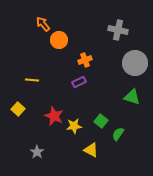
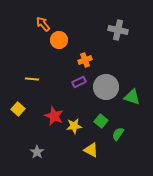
gray circle: moved 29 px left, 24 px down
yellow line: moved 1 px up
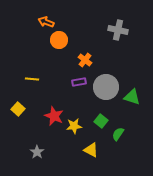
orange arrow: moved 3 px right, 2 px up; rotated 28 degrees counterclockwise
orange cross: rotated 32 degrees counterclockwise
purple rectangle: rotated 16 degrees clockwise
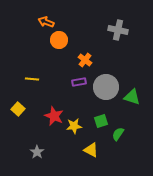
green square: rotated 32 degrees clockwise
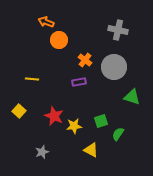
gray circle: moved 8 px right, 20 px up
yellow square: moved 1 px right, 2 px down
gray star: moved 5 px right; rotated 16 degrees clockwise
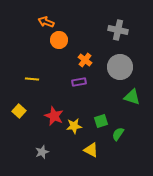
gray circle: moved 6 px right
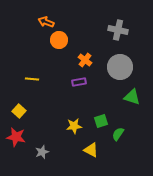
red star: moved 38 px left, 21 px down; rotated 12 degrees counterclockwise
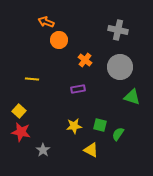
purple rectangle: moved 1 px left, 7 px down
green square: moved 1 px left, 4 px down; rotated 32 degrees clockwise
red star: moved 5 px right, 5 px up
gray star: moved 1 px right, 2 px up; rotated 16 degrees counterclockwise
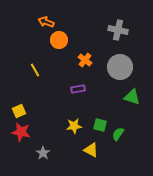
yellow line: moved 3 px right, 9 px up; rotated 56 degrees clockwise
yellow square: rotated 24 degrees clockwise
gray star: moved 3 px down
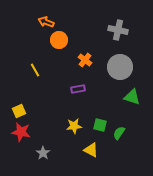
green semicircle: moved 1 px right, 1 px up
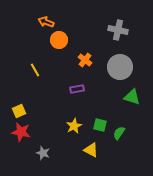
purple rectangle: moved 1 px left
yellow star: rotated 21 degrees counterclockwise
gray star: rotated 16 degrees counterclockwise
